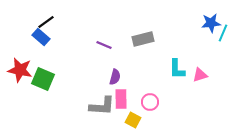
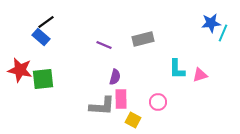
green square: rotated 30 degrees counterclockwise
pink circle: moved 8 px right
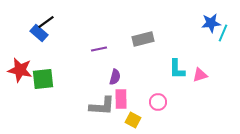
blue rectangle: moved 2 px left, 4 px up
purple line: moved 5 px left, 4 px down; rotated 35 degrees counterclockwise
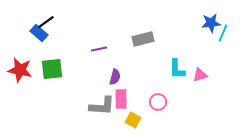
green square: moved 9 px right, 10 px up
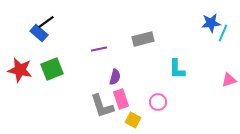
green square: rotated 15 degrees counterclockwise
pink triangle: moved 29 px right, 5 px down
pink rectangle: rotated 18 degrees counterclockwise
gray L-shape: rotated 68 degrees clockwise
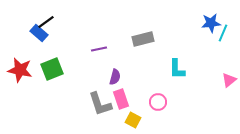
pink triangle: rotated 21 degrees counterclockwise
gray L-shape: moved 2 px left, 2 px up
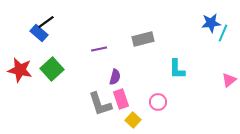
green square: rotated 20 degrees counterclockwise
yellow square: rotated 14 degrees clockwise
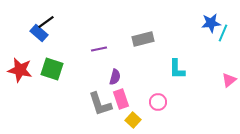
green square: rotated 30 degrees counterclockwise
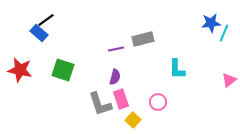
black line: moved 2 px up
cyan line: moved 1 px right
purple line: moved 17 px right
green square: moved 11 px right, 1 px down
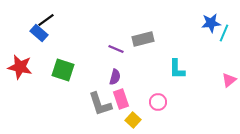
purple line: rotated 35 degrees clockwise
red star: moved 3 px up
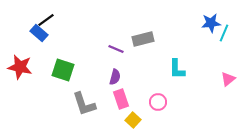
pink triangle: moved 1 px left, 1 px up
gray L-shape: moved 16 px left
